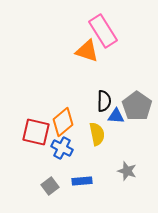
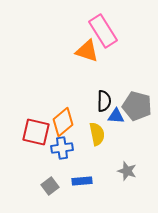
gray pentagon: rotated 20 degrees counterclockwise
blue cross: rotated 35 degrees counterclockwise
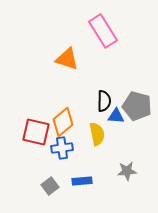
orange triangle: moved 20 px left, 8 px down
gray star: rotated 24 degrees counterclockwise
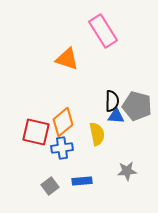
black semicircle: moved 8 px right
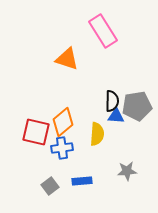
gray pentagon: rotated 24 degrees counterclockwise
yellow semicircle: rotated 15 degrees clockwise
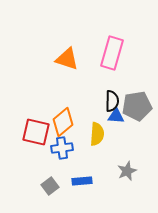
pink rectangle: moved 9 px right, 22 px down; rotated 48 degrees clockwise
gray star: rotated 18 degrees counterclockwise
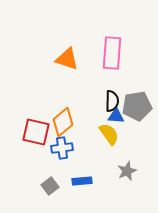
pink rectangle: rotated 12 degrees counterclockwise
yellow semicircle: moved 12 px right; rotated 40 degrees counterclockwise
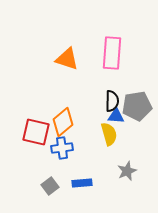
yellow semicircle: rotated 20 degrees clockwise
blue rectangle: moved 2 px down
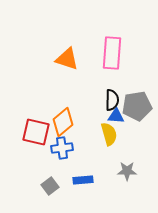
black semicircle: moved 1 px up
gray star: rotated 24 degrees clockwise
blue rectangle: moved 1 px right, 3 px up
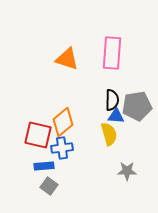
red square: moved 2 px right, 3 px down
blue rectangle: moved 39 px left, 14 px up
gray square: moved 1 px left; rotated 18 degrees counterclockwise
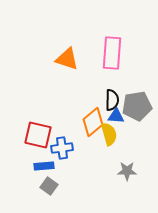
orange diamond: moved 30 px right
